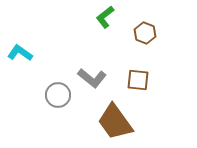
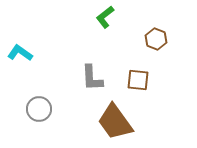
brown hexagon: moved 11 px right, 6 px down
gray L-shape: rotated 48 degrees clockwise
gray circle: moved 19 px left, 14 px down
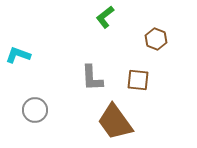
cyan L-shape: moved 2 px left, 2 px down; rotated 15 degrees counterclockwise
gray circle: moved 4 px left, 1 px down
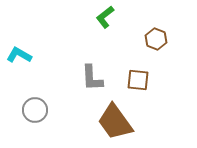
cyan L-shape: moved 1 px right; rotated 10 degrees clockwise
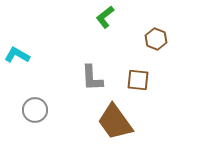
cyan L-shape: moved 2 px left
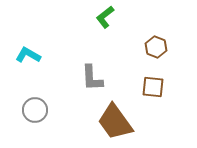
brown hexagon: moved 8 px down
cyan L-shape: moved 11 px right
brown square: moved 15 px right, 7 px down
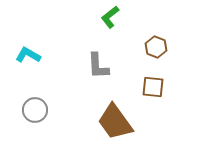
green L-shape: moved 5 px right
gray L-shape: moved 6 px right, 12 px up
